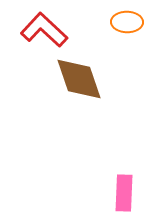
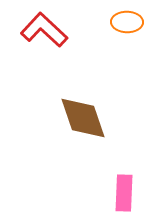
brown diamond: moved 4 px right, 39 px down
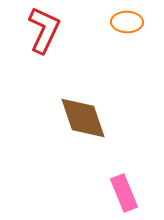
red L-shape: rotated 72 degrees clockwise
pink rectangle: rotated 24 degrees counterclockwise
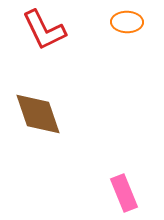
red L-shape: rotated 129 degrees clockwise
brown diamond: moved 45 px left, 4 px up
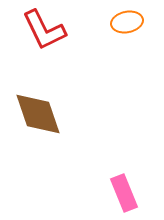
orange ellipse: rotated 12 degrees counterclockwise
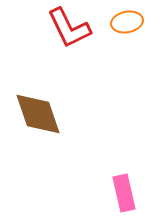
red L-shape: moved 25 px right, 2 px up
pink rectangle: rotated 9 degrees clockwise
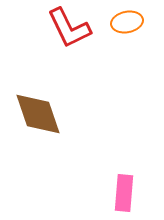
pink rectangle: rotated 18 degrees clockwise
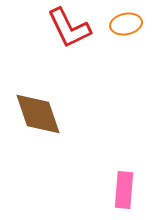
orange ellipse: moved 1 px left, 2 px down
pink rectangle: moved 3 px up
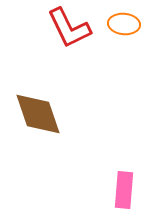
orange ellipse: moved 2 px left; rotated 16 degrees clockwise
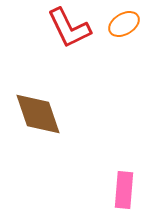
orange ellipse: rotated 36 degrees counterclockwise
